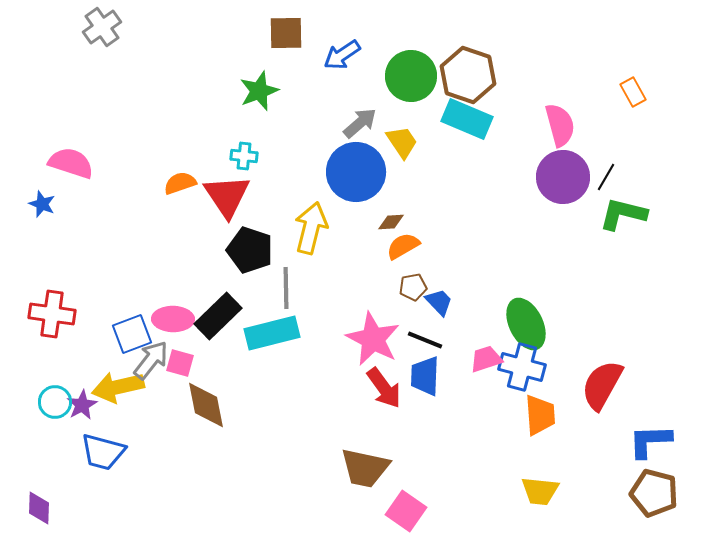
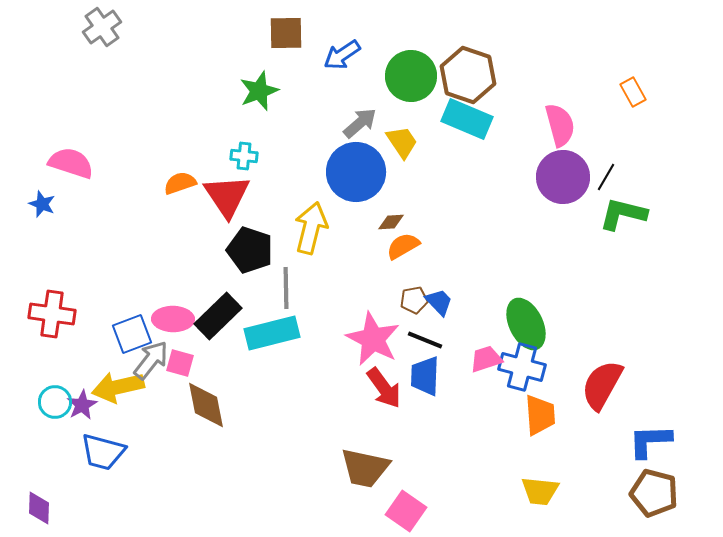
brown pentagon at (413, 287): moved 1 px right, 13 px down
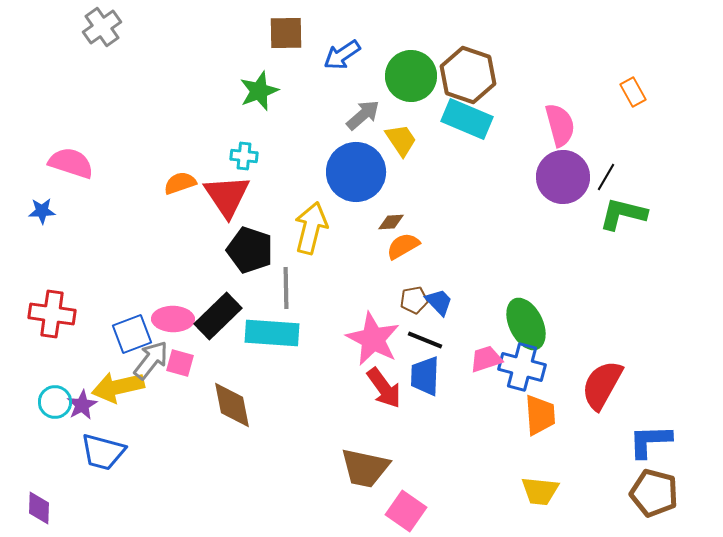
gray arrow at (360, 123): moved 3 px right, 8 px up
yellow trapezoid at (402, 142): moved 1 px left, 2 px up
blue star at (42, 204): moved 7 px down; rotated 24 degrees counterclockwise
cyan rectangle at (272, 333): rotated 18 degrees clockwise
brown diamond at (206, 405): moved 26 px right
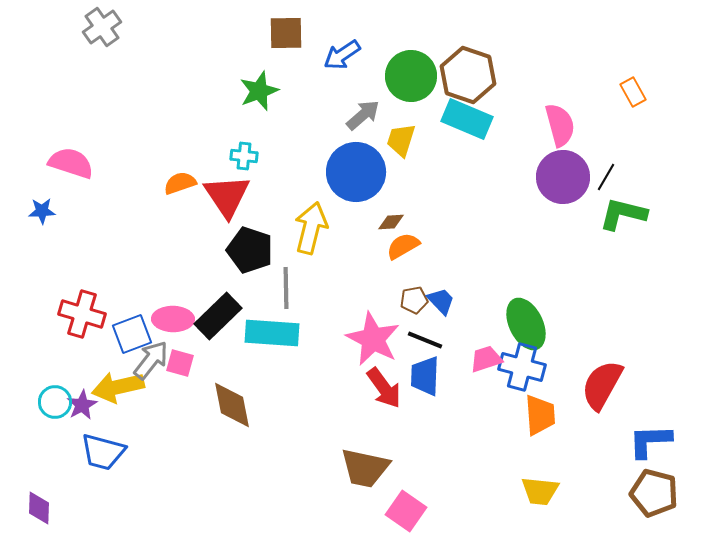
yellow trapezoid at (401, 140): rotated 129 degrees counterclockwise
blue trapezoid at (439, 302): moved 2 px right, 1 px up
red cross at (52, 314): moved 30 px right; rotated 9 degrees clockwise
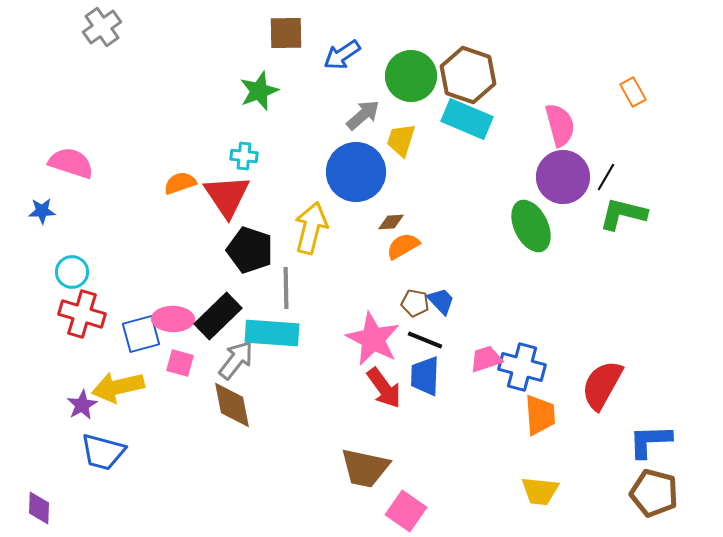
brown pentagon at (414, 300): moved 1 px right, 3 px down; rotated 20 degrees clockwise
green ellipse at (526, 324): moved 5 px right, 98 px up
blue square at (132, 334): moved 9 px right; rotated 6 degrees clockwise
gray arrow at (151, 360): moved 85 px right
cyan circle at (55, 402): moved 17 px right, 130 px up
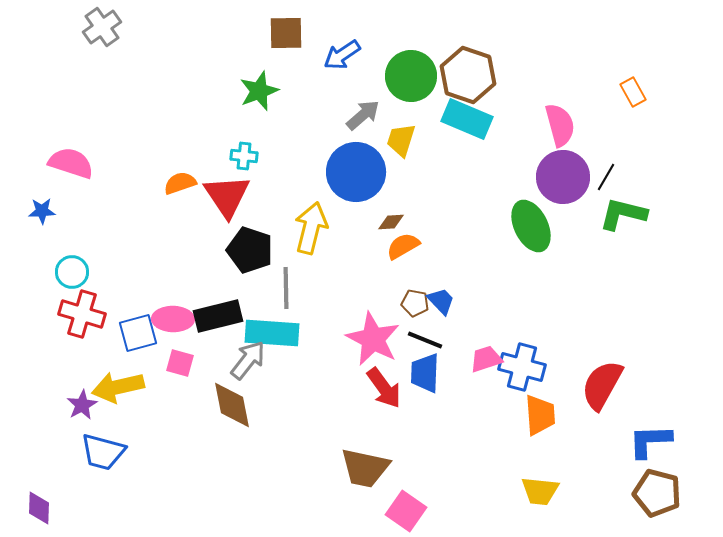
black rectangle at (218, 316): rotated 30 degrees clockwise
blue square at (141, 334): moved 3 px left, 1 px up
gray arrow at (236, 360): moved 12 px right
blue trapezoid at (425, 376): moved 3 px up
brown pentagon at (654, 493): moved 3 px right
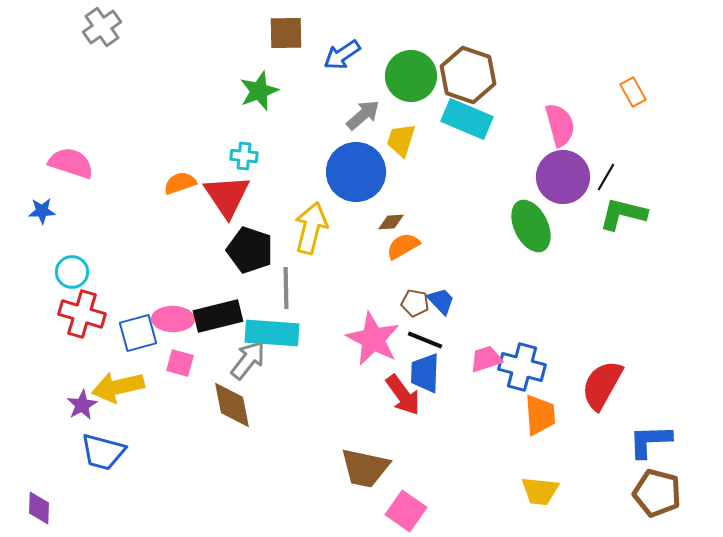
red arrow at (384, 388): moved 19 px right, 7 px down
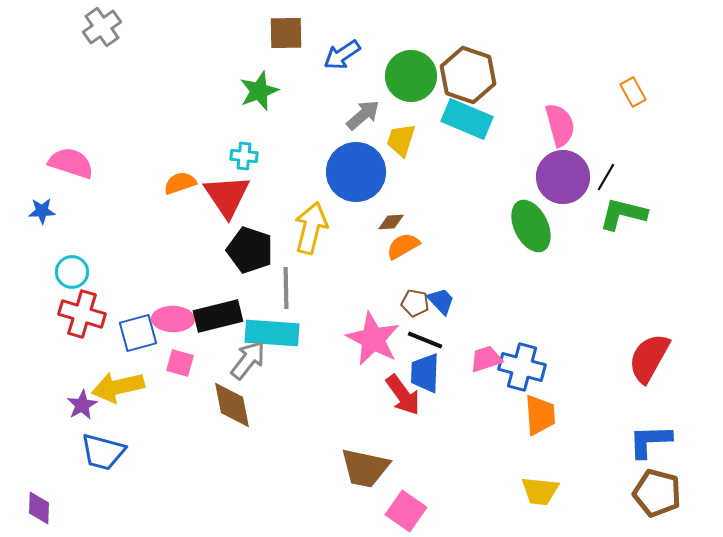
red semicircle at (602, 385): moved 47 px right, 27 px up
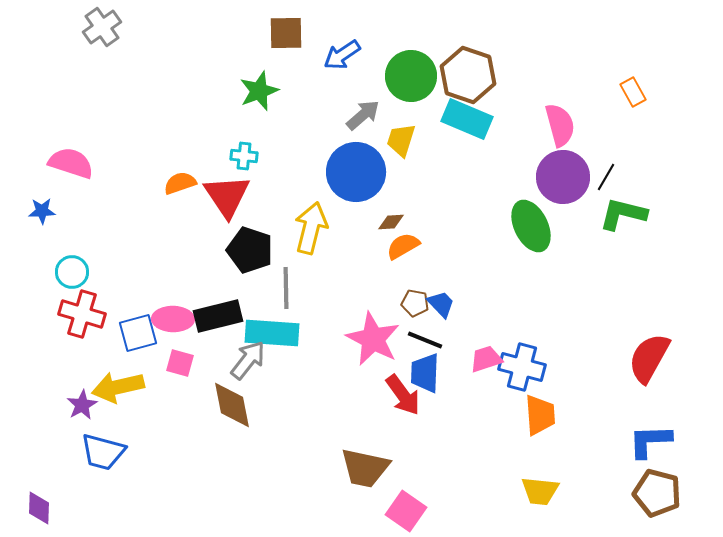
blue trapezoid at (441, 301): moved 3 px down
